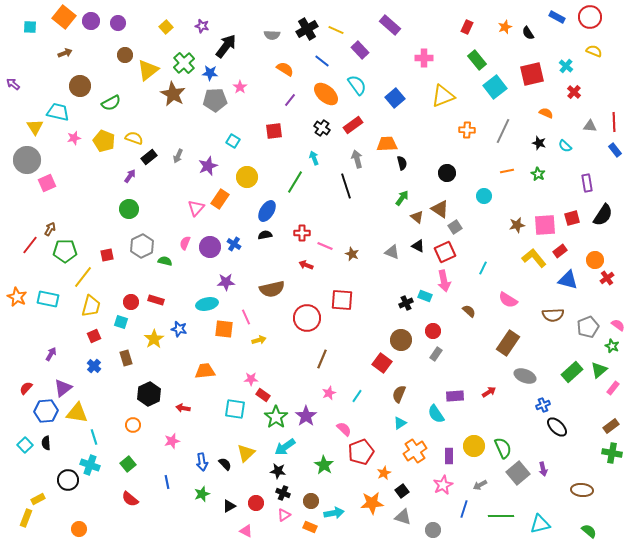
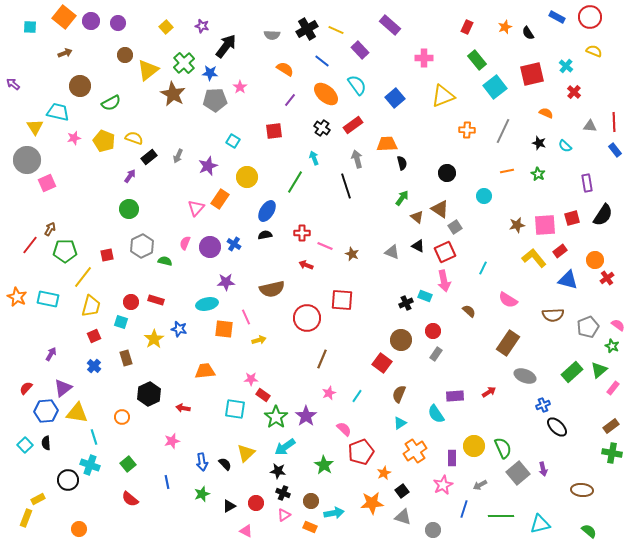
orange circle at (133, 425): moved 11 px left, 8 px up
purple rectangle at (449, 456): moved 3 px right, 2 px down
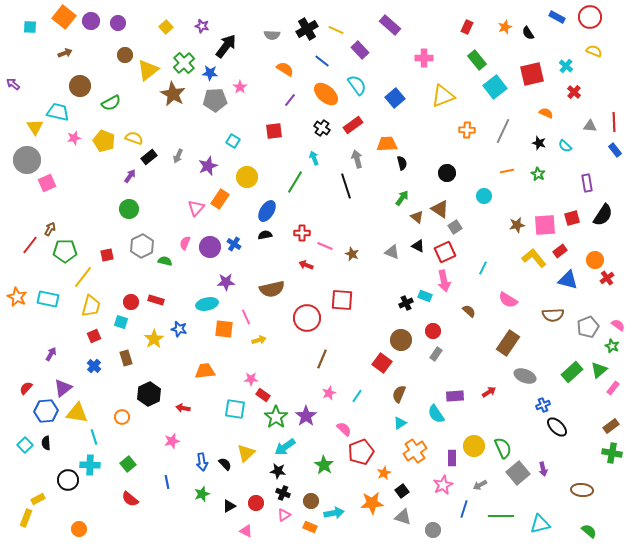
cyan cross at (90, 465): rotated 18 degrees counterclockwise
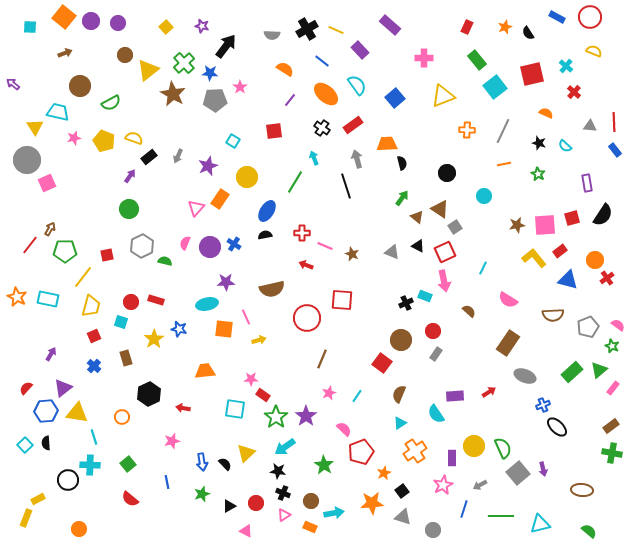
orange line at (507, 171): moved 3 px left, 7 px up
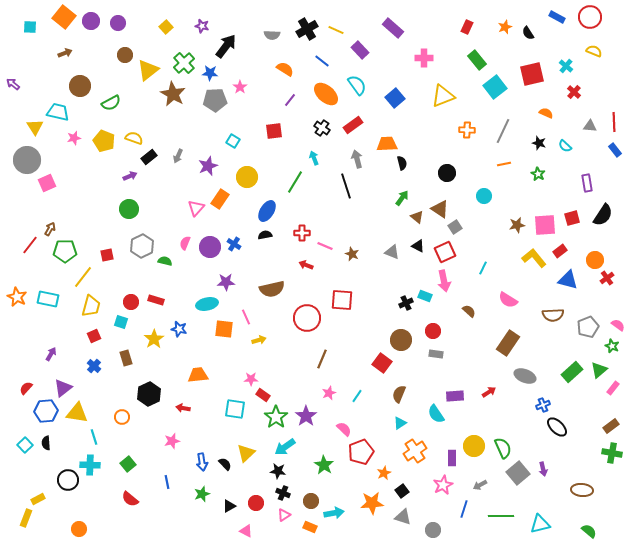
purple rectangle at (390, 25): moved 3 px right, 3 px down
purple arrow at (130, 176): rotated 32 degrees clockwise
gray rectangle at (436, 354): rotated 64 degrees clockwise
orange trapezoid at (205, 371): moved 7 px left, 4 px down
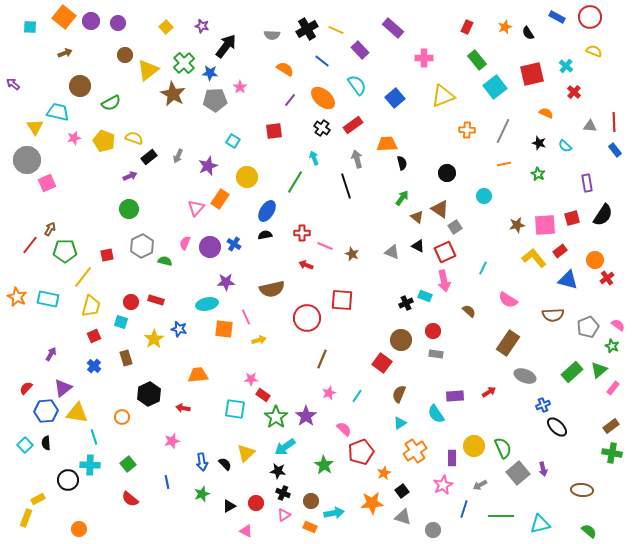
orange ellipse at (326, 94): moved 3 px left, 4 px down
